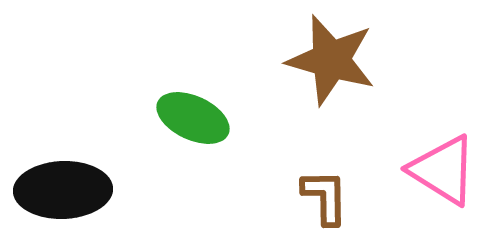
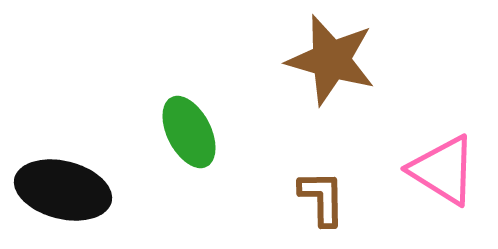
green ellipse: moved 4 px left, 14 px down; rotated 38 degrees clockwise
black ellipse: rotated 16 degrees clockwise
brown L-shape: moved 3 px left, 1 px down
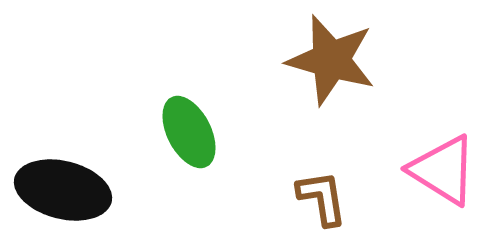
brown L-shape: rotated 8 degrees counterclockwise
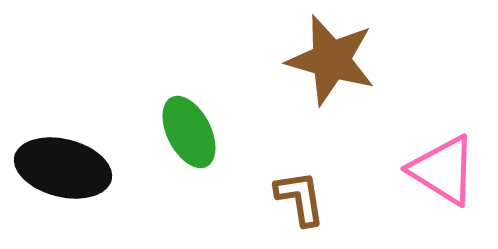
black ellipse: moved 22 px up
brown L-shape: moved 22 px left
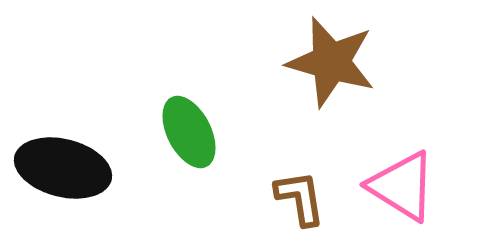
brown star: moved 2 px down
pink triangle: moved 41 px left, 16 px down
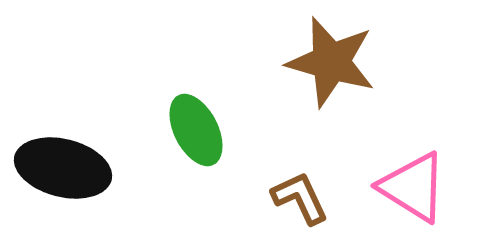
green ellipse: moved 7 px right, 2 px up
pink triangle: moved 11 px right, 1 px down
brown L-shape: rotated 16 degrees counterclockwise
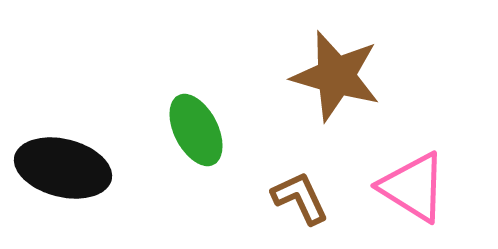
brown star: moved 5 px right, 14 px down
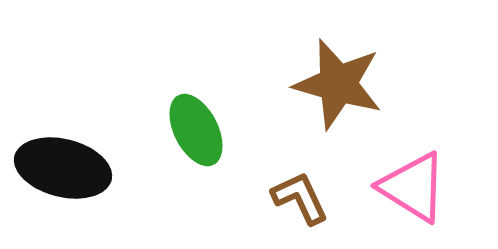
brown star: moved 2 px right, 8 px down
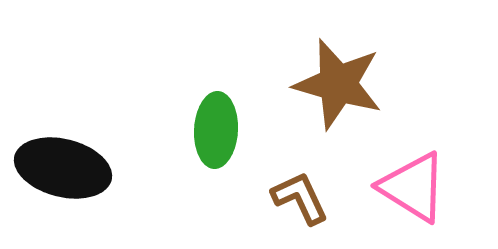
green ellipse: moved 20 px right; rotated 30 degrees clockwise
